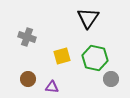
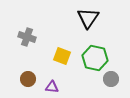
yellow square: rotated 36 degrees clockwise
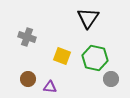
purple triangle: moved 2 px left
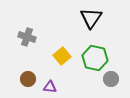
black triangle: moved 3 px right
yellow square: rotated 30 degrees clockwise
